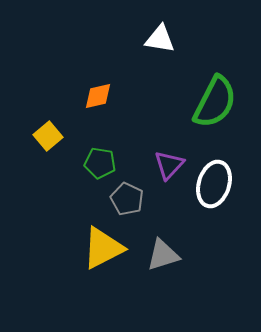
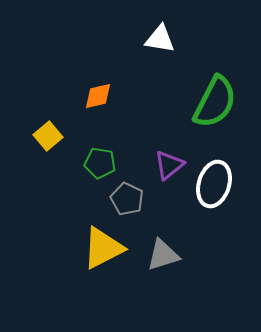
purple triangle: rotated 8 degrees clockwise
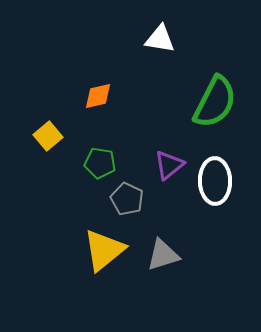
white ellipse: moved 1 px right, 3 px up; rotated 18 degrees counterclockwise
yellow triangle: moved 1 px right, 2 px down; rotated 12 degrees counterclockwise
